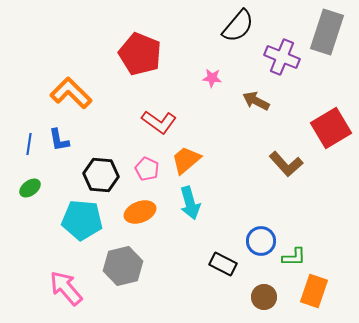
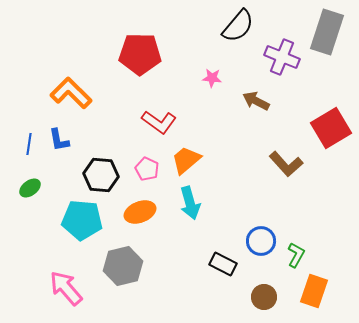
red pentagon: rotated 21 degrees counterclockwise
green L-shape: moved 2 px right, 2 px up; rotated 60 degrees counterclockwise
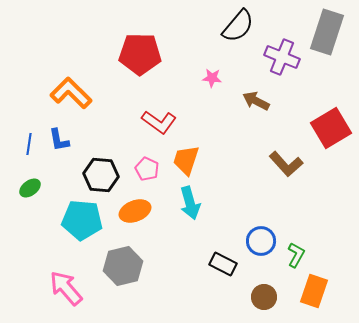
orange trapezoid: rotated 32 degrees counterclockwise
orange ellipse: moved 5 px left, 1 px up
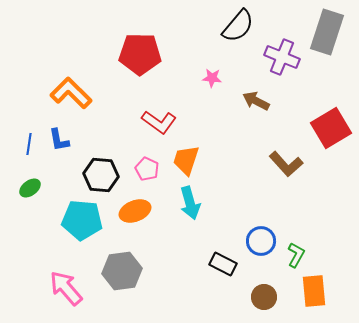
gray hexagon: moved 1 px left, 5 px down; rotated 6 degrees clockwise
orange rectangle: rotated 24 degrees counterclockwise
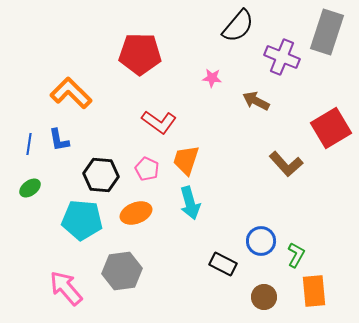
orange ellipse: moved 1 px right, 2 px down
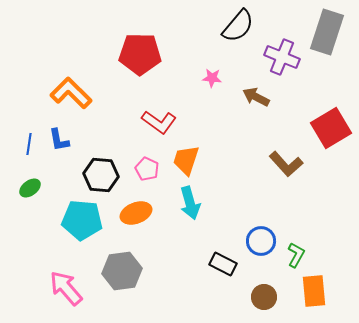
brown arrow: moved 4 px up
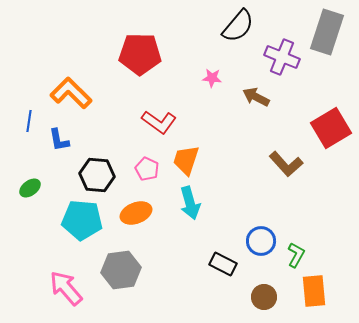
blue line: moved 23 px up
black hexagon: moved 4 px left
gray hexagon: moved 1 px left, 1 px up
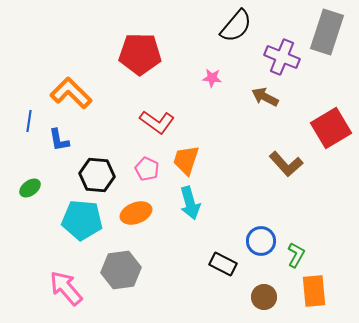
black semicircle: moved 2 px left
brown arrow: moved 9 px right
red L-shape: moved 2 px left
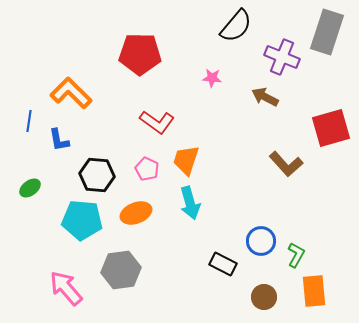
red square: rotated 15 degrees clockwise
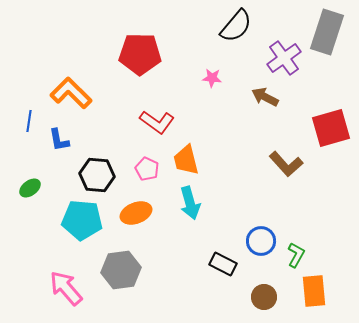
purple cross: moved 2 px right, 1 px down; rotated 32 degrees clockwise
orange trapezoid: rotated 32 degrees counterclockwise
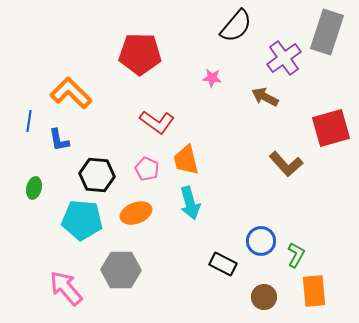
green ellipse: moved 4 px right; rotated 40 degrees counterclockwise
gray hexagon: rotated 9 degrees clockwise
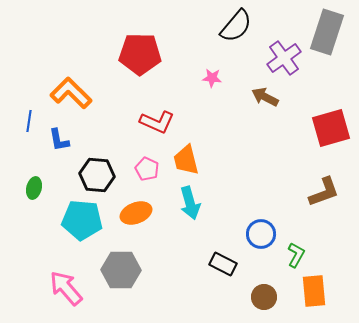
red L-shape: rotated 12 degrees counterclockwise
brown L-shape: moved 38 px right, 28 px down; rotated 68 degrees counterclockwise
blue circle: moved 7 px up
